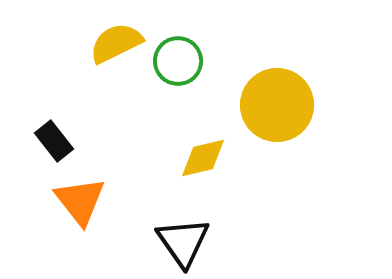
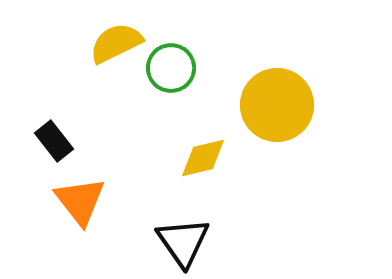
green circle: moved 7 px left, 7 px down
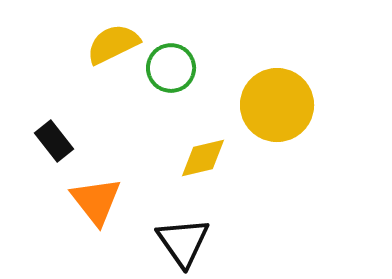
yellow semicircle: moved 3 px left, 1 px down
orange triangle: moved 16 px right
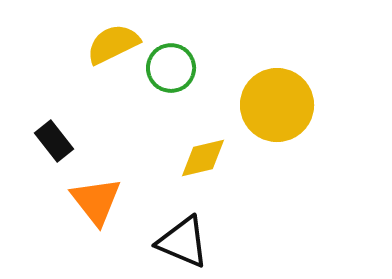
black triangle: rotated 32 degrees counterclockwise
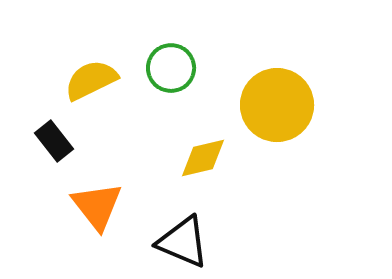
yellow semicircle: moved 22 px left, 36 px down
orange triangle: moved 1 px right, 5 px down
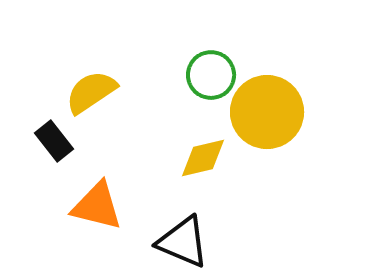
green circle: moved 40 px right, 7 px down
yellow semicircle: moved 12 px down; rotated 8 degrees counterclockwise
yellow circle: moved 10 px left, 7 px down
orange triangle: rotated 38 degrees counterclockwise
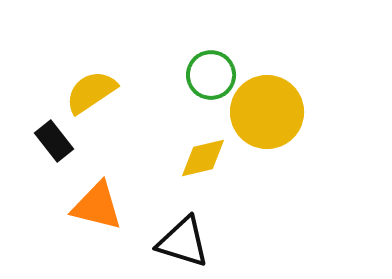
black triangle: rotated 6 degrees counterclockwise
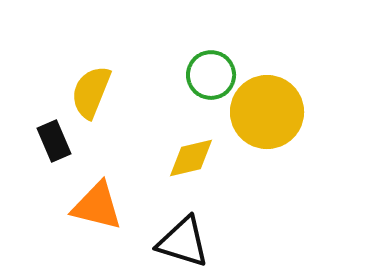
yellow semicircle: rotated 34 degrees counterclockwise
black rectangle: rotated 15 degrees clockwise
yellow diamond: moved 12 px left
